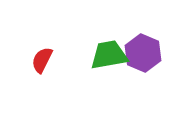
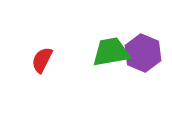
green trapezoid: moved 2 px right, 3 px up
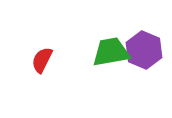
purple hexagon: moved 1 px right, 3 px up
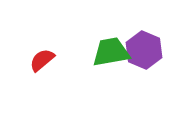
red semicircle: rotated 24 degrees clockwise
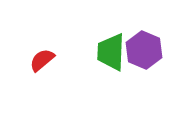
green trapezoid: rotated 78 degrees counterclockwise
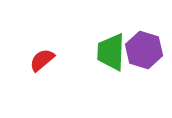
purple hexagon: rotated 6 degrees counterclockwise
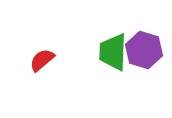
green trapezoid: moved 2 px right
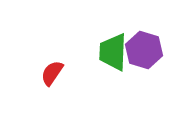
red semicircle: moved 10 px right, 13 px down; rotated 16 degrees counterclockwise
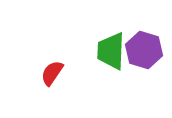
green trapezoid: moved 2 px left, 1 px up
